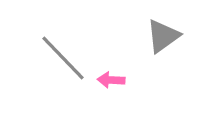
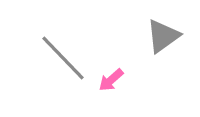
pink arrow: rotated 44 degrees counterclockwise
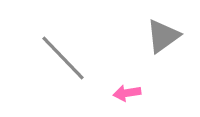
pink arrow: moved 16 px right, 13 px down; rotated 32 degrees clockwise
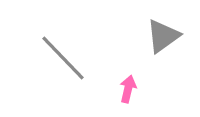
pink arrow: moved 1 px right, 4 px up; rotated 112 degrees clockwise
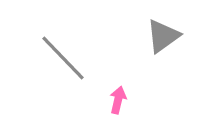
pink arrow: moved 10 px left, 11 px down
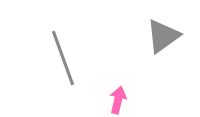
gray line: rotated 24 degrees clockwise
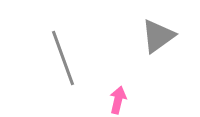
gray triangle: moved 5 px left
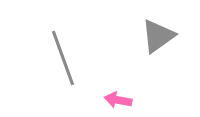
pink arrow: rotated 92 degrees counterclockwise
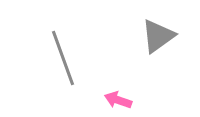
pink arrow: rotated 8 degrees clockwise
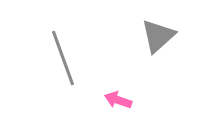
gray triangle: rotated 6 degrees counterclockwise
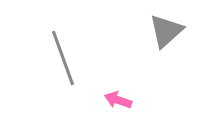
gray triangle: moved 8 px right, 5 px up
